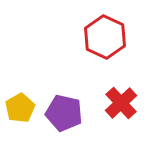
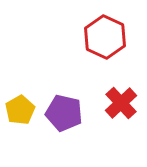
yellow pentagon: moved 2 px down
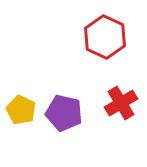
red cross: rotated 12 degrees clockwise
yellow pentagon: moved 1 px right; rotated 16 degrees counterclockwise
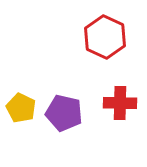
red cross: moved 1 px left; rotated 32 degrees clockwise
yellow pentagon: moved 2 px up
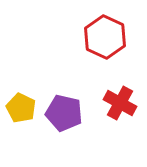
red cross: rotated 28 degrees clockwise
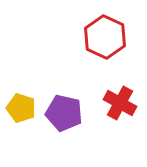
yellow pentagon: rotated 8 degrees counterclockwise
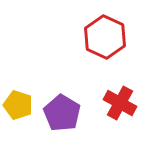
yellow pentagon: moved 3 px left, 3 px up
purple pentagon: moved 2 px left; rotated 18 degrees clockwise
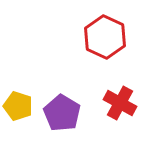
yellow pentagon: moved 1 px down
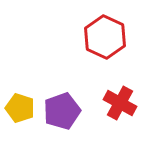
yellow pentagon: moved 2 px right, 2 px down
purple pentagon: moved 2 px up; rotated 21 degrees clockwise
